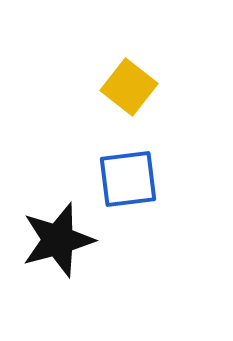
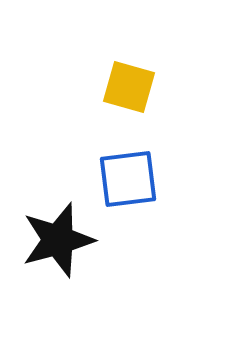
yellow square: rotated 22 degrees counterclockwise
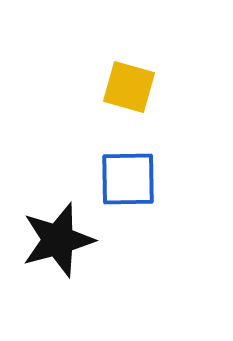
blue square: rotated 6 degrees clockwise
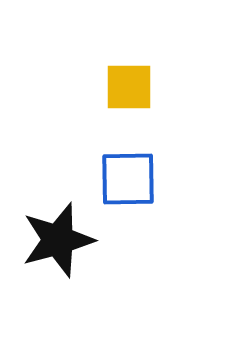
yellow square: rotated 16 degrees counterclockwise
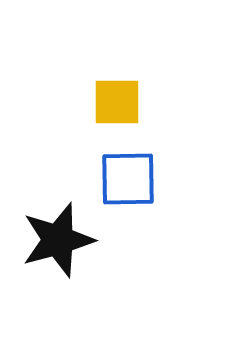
yellow square: moved 12 px left, 15 px down
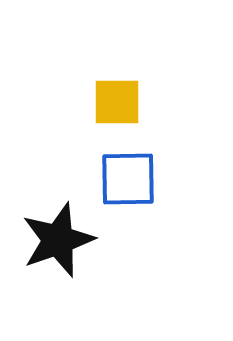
black star: rotated 4 degrees counterclockwise
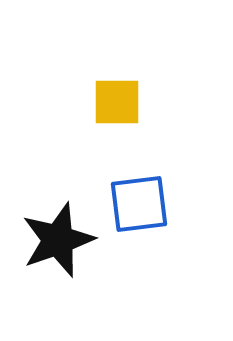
blue square: moved 11 px right, 25 px down; rotated 6 degrees counterclockwise
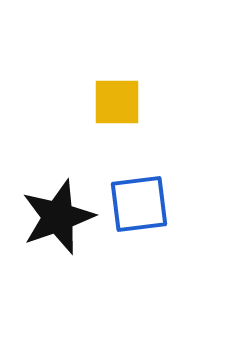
black star: moved 23 px up
